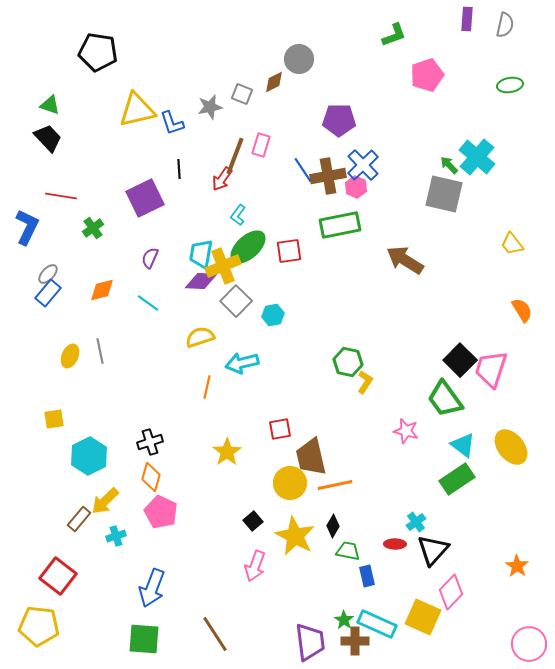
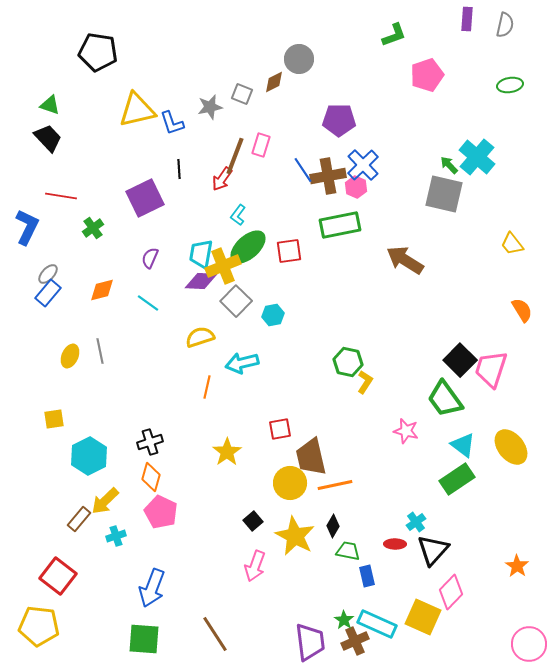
brown cross at (355, 641): rotated 24 degrees counterclockwise
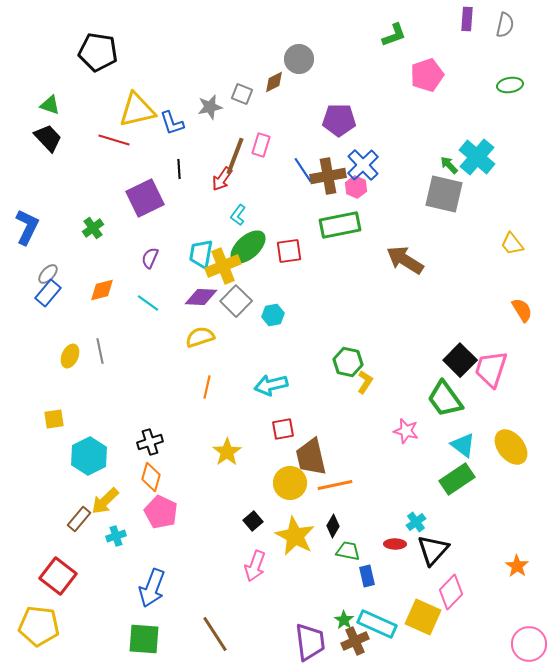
red line at (61, 196): moved 53 px right, 56 px up; rotated 8 degrees clockwise
purple diamond at (201, 281): moved 16 px down
cyan arrow at (242, 363): moved 29 px right, 22 px down
red square at (280, 429): moved 3 px right
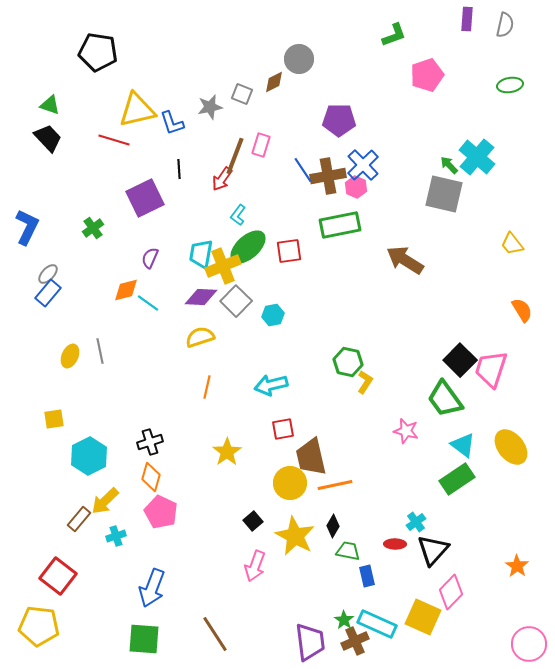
orange diamond at (102, 290): moved 24 px right
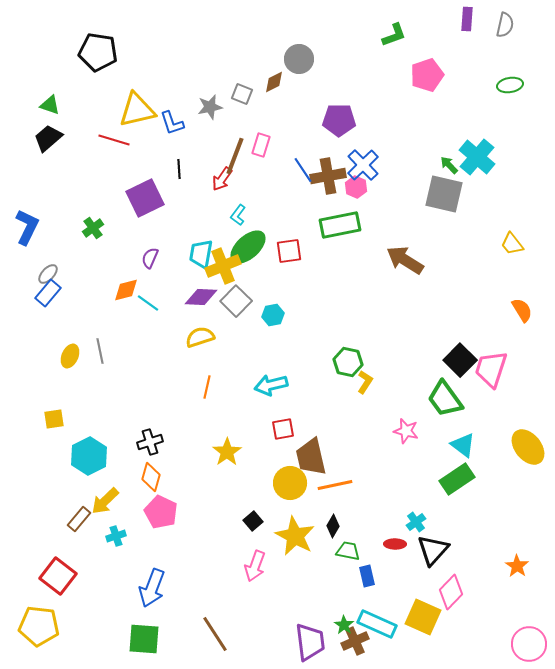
black trapezoid at (48, 138): rotated 88 degrees counterclockwise
yellow ellipse at (511, 447): moved 17 px right
green star at (344, 620): moved 5 px down
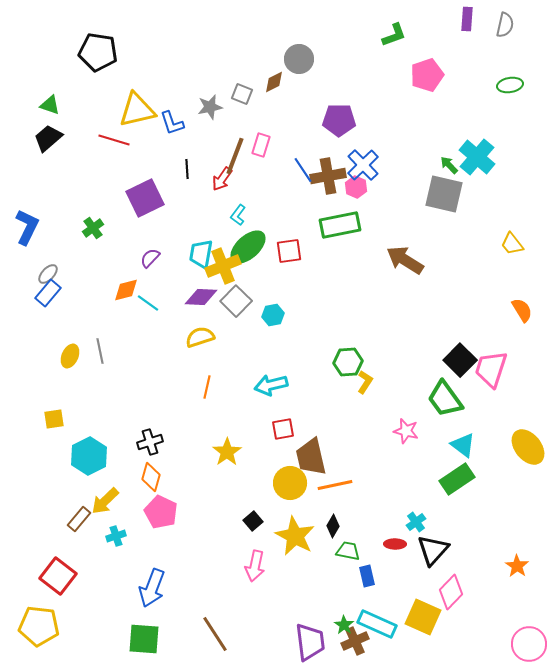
black line at (179, 169): moved 8 px right
purple semicircle at (150, 258): rotated 20 degrees clockwise
green hexagon at (348, 362): rotated 16 degrees counterclockwise
pink arrow at (255, 566): rotated 8 degrees counterclockwise
